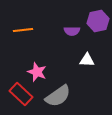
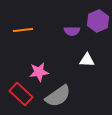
purple hexagon: rotated 10 degrees counterclockwise
pink star: moved 2 px right; rotated 30 degrees counterclockwise
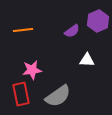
purple semicircle: rotated 35 degrees counterclockwise
pink star: moved 7 px left, 2 px up
red rectangle: rotated 35 degrees clockwise
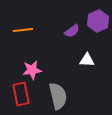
gray semicircle: rotated 68 degrees counterclockwise
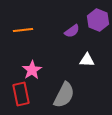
purple hexagon: moved 1 px up; rotated 15 degrees counterclockwise
pink star: rotated 24 degrees counterclockwise
gray semicircle: moved 6 px right, 1 px up; rotated 40 degrees clockwise
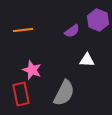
pink star: rotated 18 degrees counterclockwise
gray semicircle: moved 2 px up
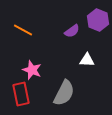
orange line: rotated 36 degrees clockwise
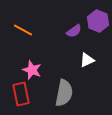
purple hexagon: moved 1 px down
purple semicircle: moved 2 px right
white triangle: rotated 28 degrees counterclockwise
gray semicircle: rotated 16 degrees counterclockwise
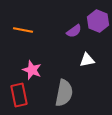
orange line: rotated 18 degrees counterclockwise
white triangle: rotated 14 degrees clockwise
red rectangle: moved 2 px left, 1 px down
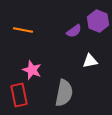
white triangle: moved 3 px right, 1 px down
